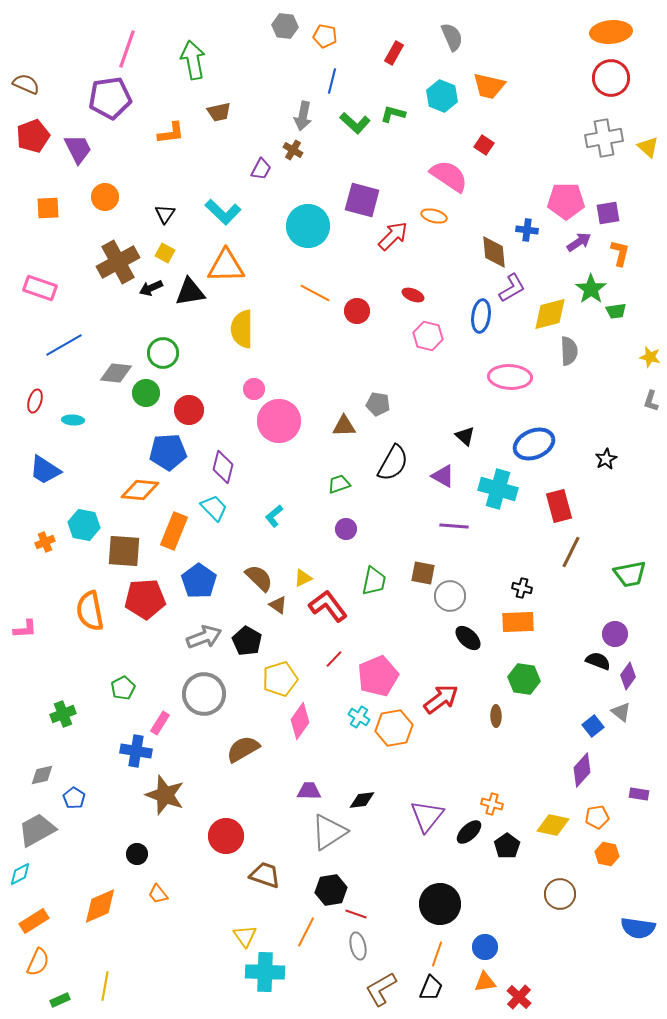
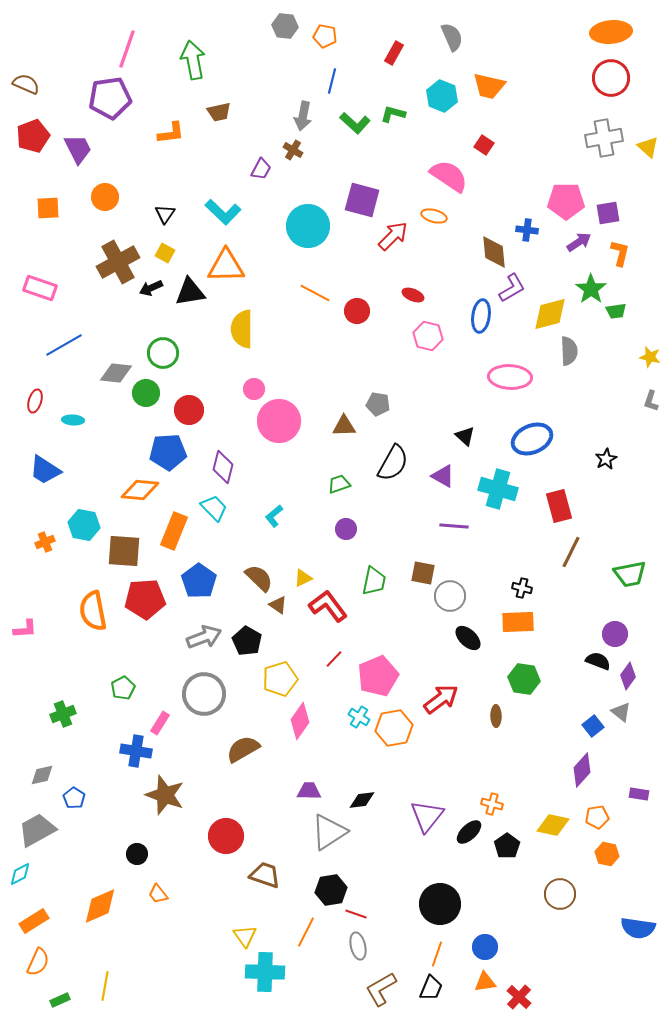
blue ellipse at (534, 444): moved 2 px left, 5 px up
orange semicircle at (90, 611): moved 3 px right
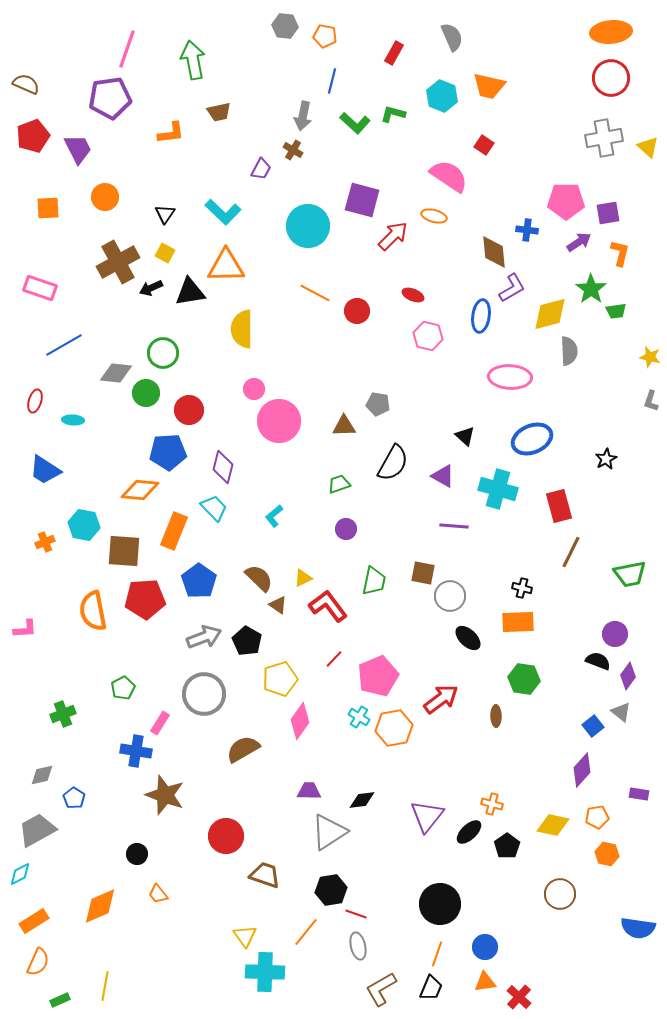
orange line at (306, 932): rotated 12 degrees clockwise
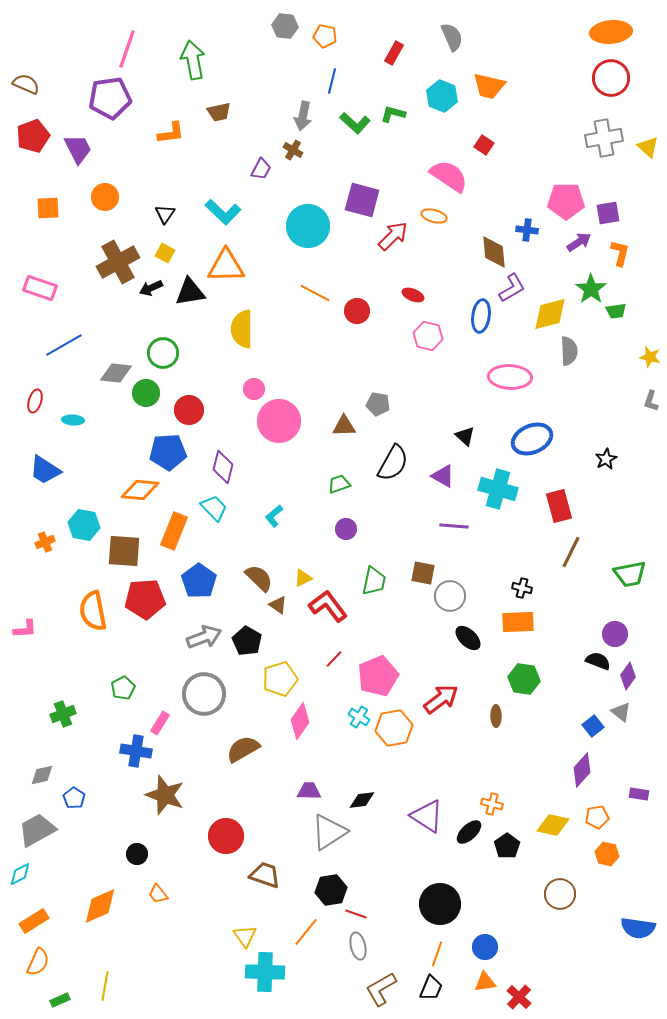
purple triangle at (427, 816): rotated 36 degrees counterclockwise
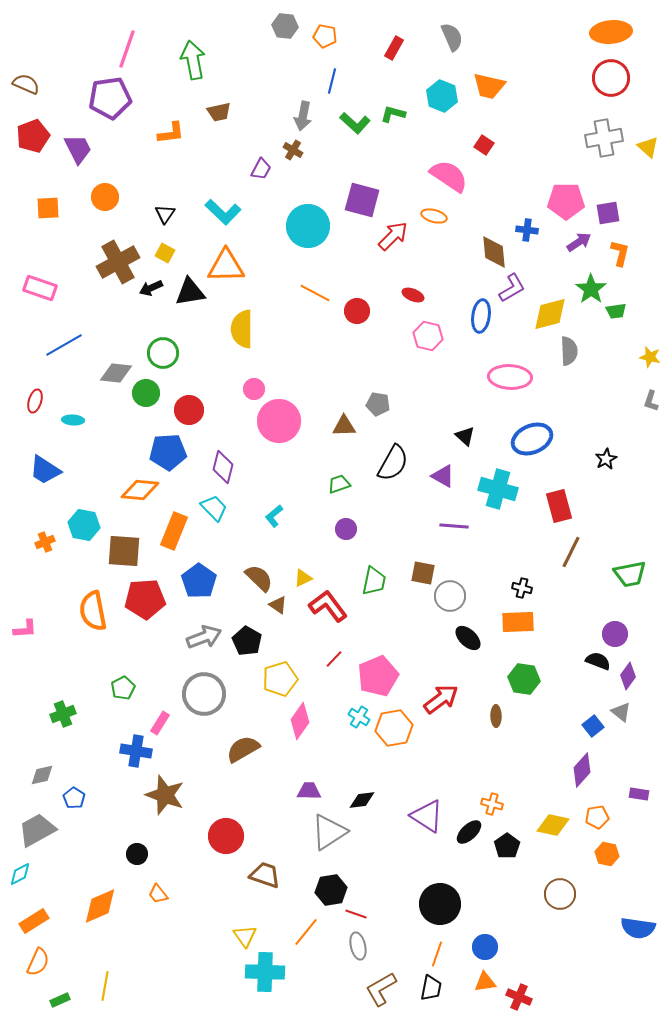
red rectangle at (394, 53): moved 5 px up
black trapezoid at (431, 988): rotated 12 degrees counterclockwise
red cross at (519, 997): rotated 20 degrees counterclockwise
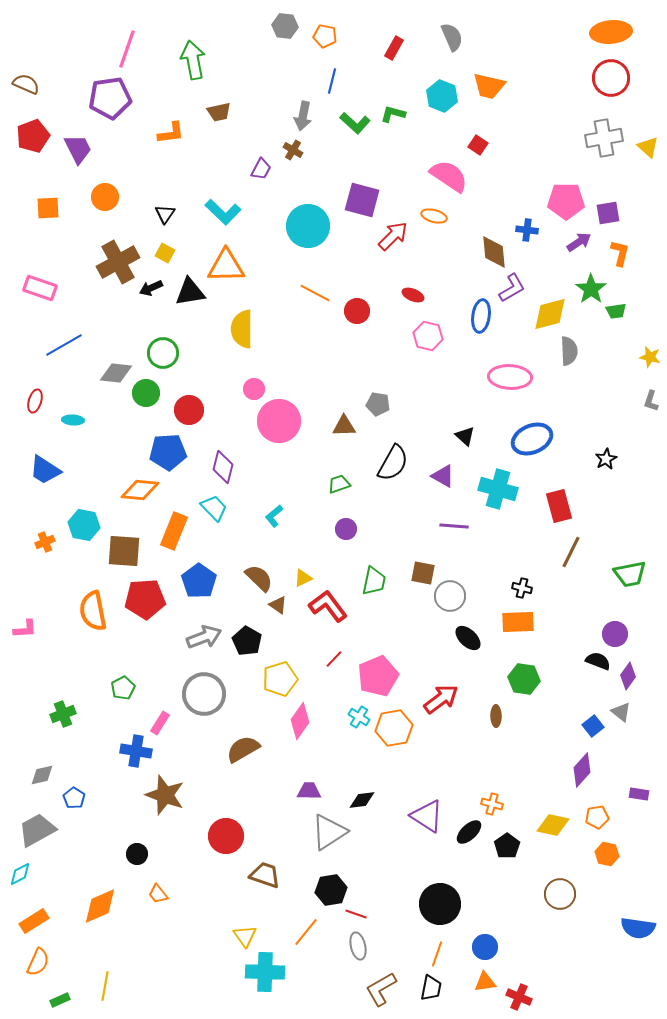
red square at (484, 145): moved 6 px left
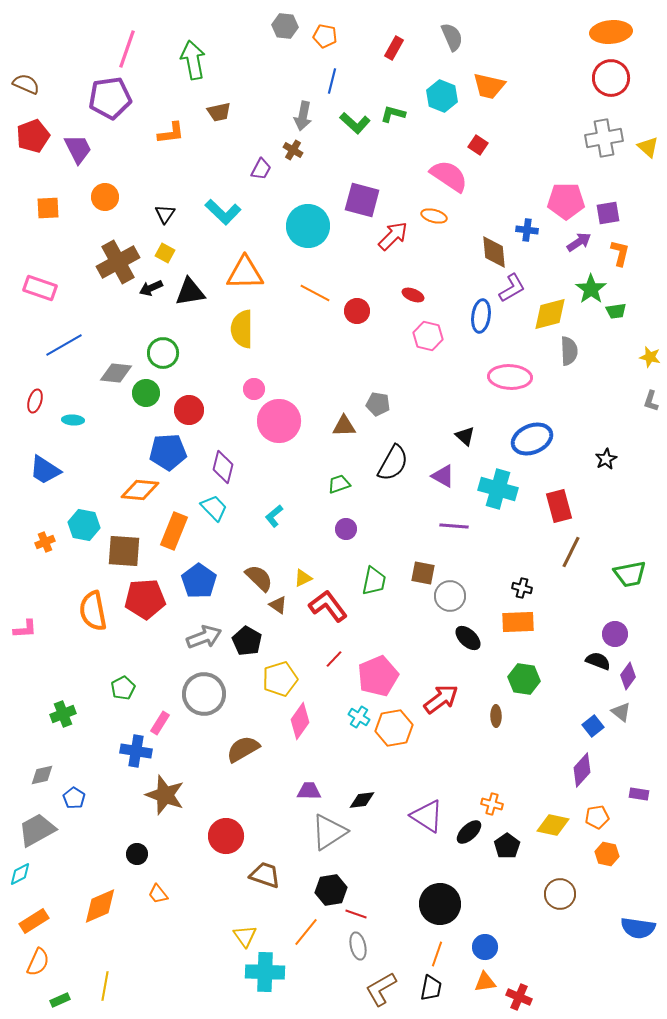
orange triangle at (226, 266): moved 19 px right, 7 px down
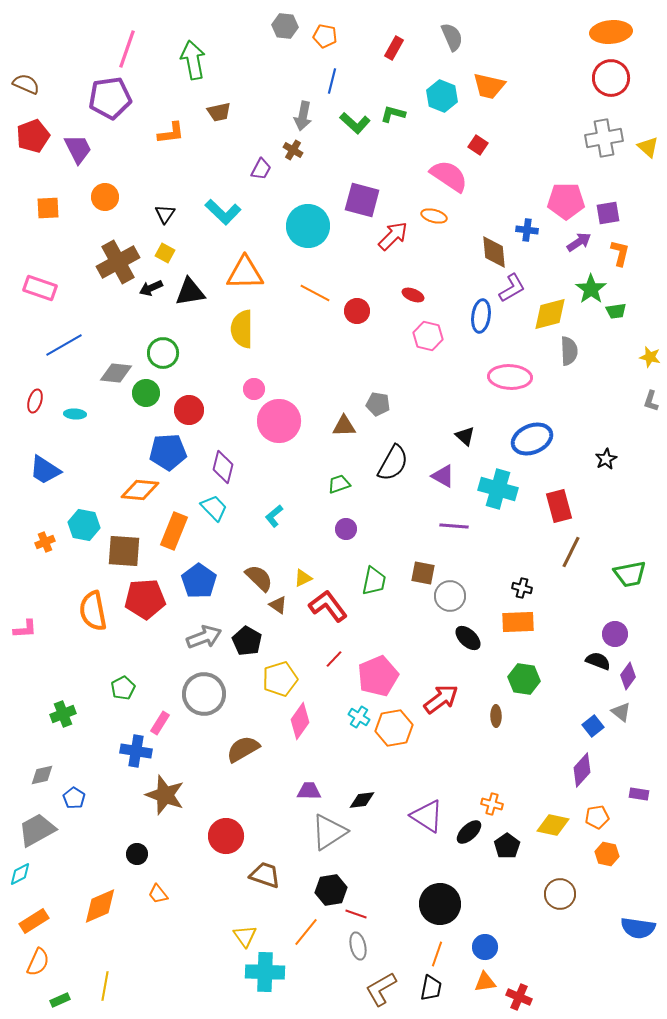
cyan ellipse at (73, 420): moved 2 px right, 6 px up
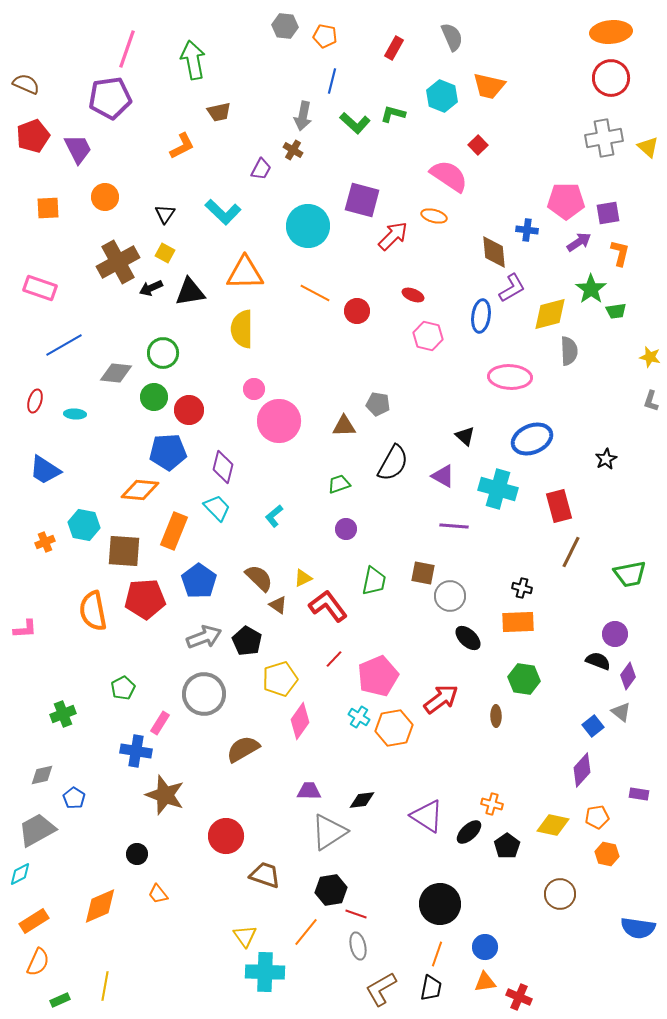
orange L-shape at (171, 133): moved 11 px right, 13 px down; rotated 20 degrees counterclockwise
red square at (478, 145): rotated 12 degrees clockwise
green circle at (146, 393): moved 8 px right, 4 px down
cyan trapezoid at (214, 508): moved 3 px right
